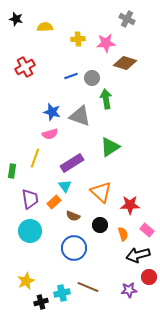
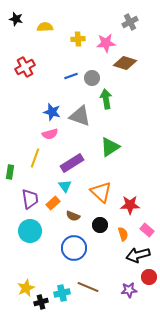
gray cross: moved 3 px right, 3 px down; rotated 35 degrees clockwise
green rectangle: moved 2 px left, 1 px down
orange rectangle: moved 1 px left, 1 px down
yellow star: moved 7 px down
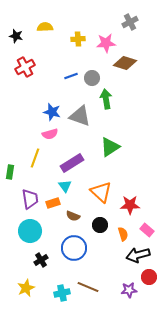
black star: moved 17 px down
orange rectangle: rotated 24 degrees clockwise
black cross: moved 42 px up; rotated 16 degrees counterclockwise
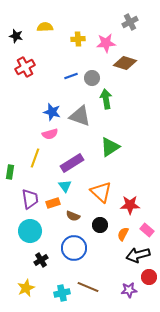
orange semicircle: rotated 136 degrees counterclockwise
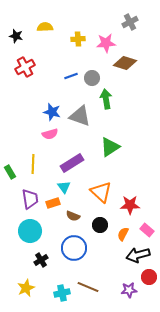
yellow line: moved 2 px left, 6 px down; rotated 18 degrees counterclockwise
green rectangle: rotated 40 degrees counterclockwise
cyan triangle: moved 1 px left, 1 px down
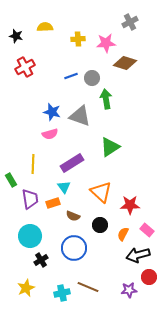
green rectangle: moved 1 px right, 8 px down
cyan circle: moved 5 px down
